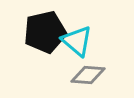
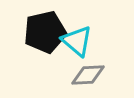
gray diamond: rotated 8 degrees counterclockwise
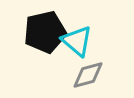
gray diamond: rotated 12 degrees counterclockwise
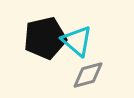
black pentagon: moved 6 px down
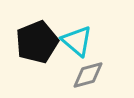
black pentagon: moved 8 px left, 4 px down; rotated 9 degrees counterclockwise
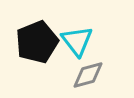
cyan triangle: rotated 12 degrees clockwise
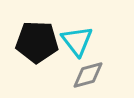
black pentagon: rotated 24 degrees clockwise
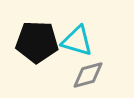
cyan triangle: rotated 36 degrees counterclockwise
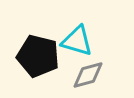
black pentagon: moved 1 px right, 14 px down; rotated 12 degrees clockwise
